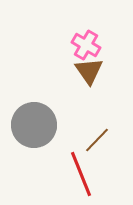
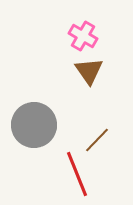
pink cross: moved 3 px left, 9 px up
red line: moved 4 px left
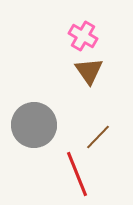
brown line: moved 1 px right, 3 px up
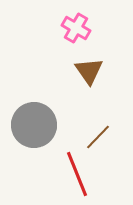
pink cross: moved 7 px left, 8 px up
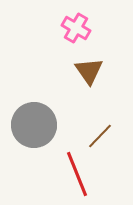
brown line: moved 2 px right, 1 px up
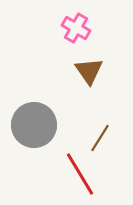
brown line: moved 2 px down; rotated 12 degrees counterclockwise
red line: moved 3 px right; rotated 9 degrees counterclockwise
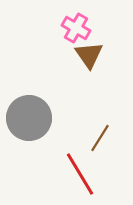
brown triangle: moved 16 px up
gray circle: moved 5 px left, 7 px up
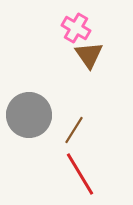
gray circle: moved 3 px up
brown line: moved 26 px left, 8 px up
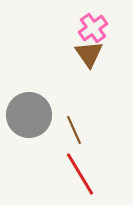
pink cross: moved 17 px right; rotated 24 degrees clockwise
brown triangle: moved 1 px up
brown line: rotated 56 degrees counterclockwise
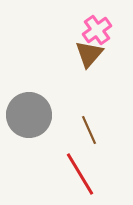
pink cross: moved 4 px right, 2 px down
brown triangle: rotated 16 degrees clockwise
brown line: moved 15 px right
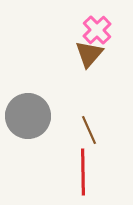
pink cross: rotated 8 degrees counterclockwise
gray circle: moved 1 px left, 1 px down
red line: moved 3 px right, 2 px up; rotated 30 degrees clockwise
